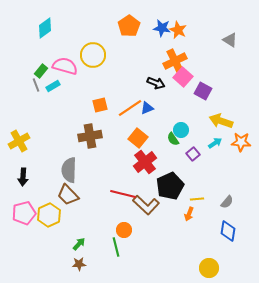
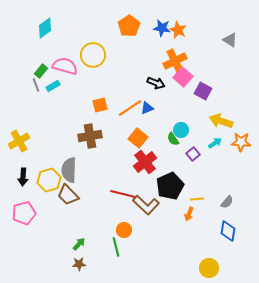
yellow hexagon at (49, 215): moved 35 px up; rotated 10 degrees clockwise
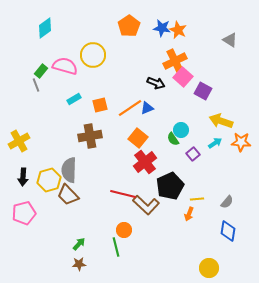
cyan rectangle at (53, 86): moved 21 px right, 13 px down
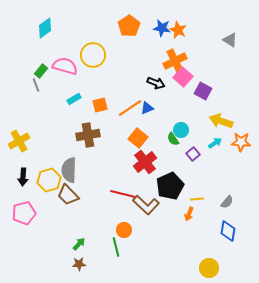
brown cross at (90, 136): moved 2 px left, 1 px up
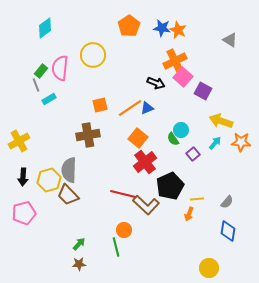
pink semicircle at (65, 66): moved 5 px left, 2 px down; rotated 100 degrees counterclockwise
cyan rectangle at (74, 99): moved 25 px left
cyan arrow at (215, 143): rotated 16 degrees counterclockwise
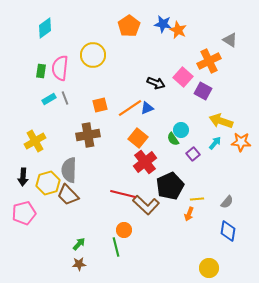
blue star at (162, 28): moved 1 px right, 4 px up
orange cross at (175, 61): moved 34 px right
green rectangle at (41, 71): rotated 32 degrees counterclockwise
gray line at (36, 85): moved 29 px right, 13 px down
yellow cross at (19, 141): moved 16 px right
yellow hexagon at (49, 180): moved 1 px left, 3 px down
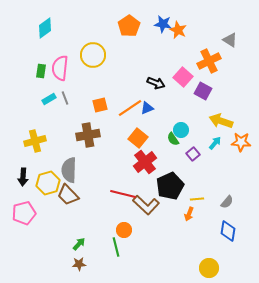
yellow cross at (35, 141): rotated 15 degrees clockwise
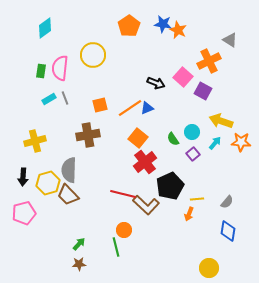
cyan circle at (181, 130): moved 11 px right, 2 px down
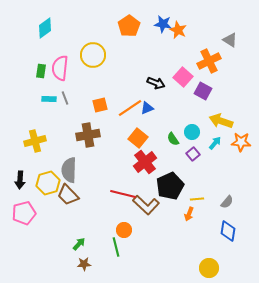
cyan rectangle at (49, 99): rotated 32 degrees clockwise
black arrow at (23, 177): moved 3 px left, 3 px down
brown star at (79, 264): moved 5 px right
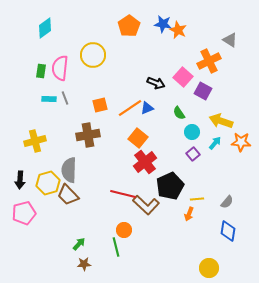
green semicircle at (173, 139): moved 6 px right, 26 px up
